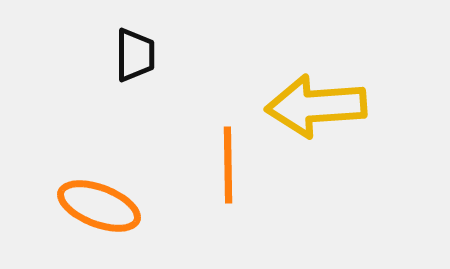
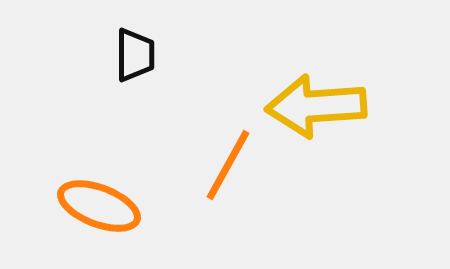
orange line: rotated 30 degrees clockwise
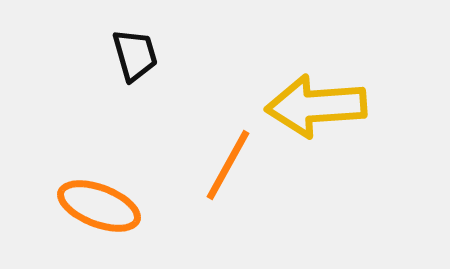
black trapezoid: rotated 16 degrees counterclockwise
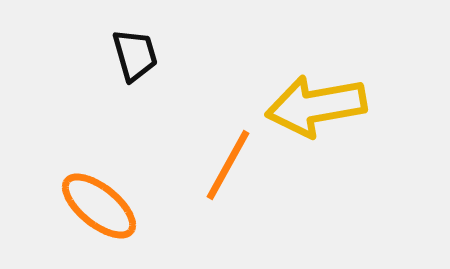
yellow arrow: rotated 6 degrees counterclockwise
orange ellipse: rotated 18 degrees clockwise
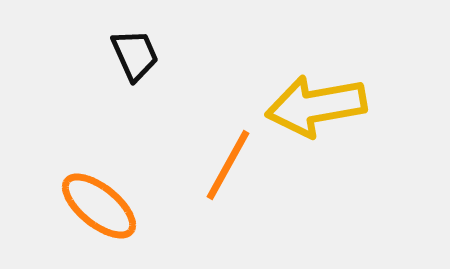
black trapezoid: rotated 8 degrees counterclockwise
